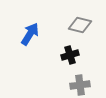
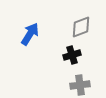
gray diamond: moved 1 px right, 2 px down; rotated 35 degrees counterclockwise
black cross: moved 2 px right
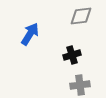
gray diamond: moved 11 px up; rotated 15 degrees clockwise
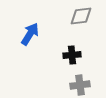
black cross: rotated 12 degrees clockwise
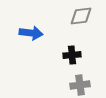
blue arrow: moved 1 px right, 1 px up; rotated 65 degrees clockwise
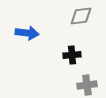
blue arrow: moved 4 px left
gray cross: moved 7 px right
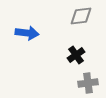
black cross: moved 4 px right; rotated 30 degrees counterclockwise
gray cross: moved 1 px right, 2 px up
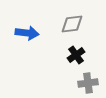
gray diamond: moved 9 px left, 8 px down
